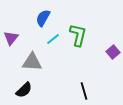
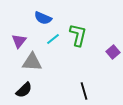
blue semicircle: rotated 96 degrees counterclockwise
purple triangle: moved 8 px right, 3 px down
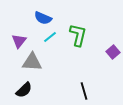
cyan line: moved 3 px left, 2 px up
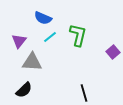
black line: moved 2 px down
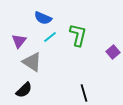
gray triangle: rotated 30 degrees clockwise
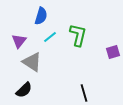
blue semicircle: moved 2 px left, 2 px up; rotated 96 degrees counterclockwise
purple square: rotated 24 degrees clockwise
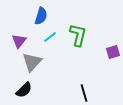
gray triangle: rotated 40 degrees clockwise
